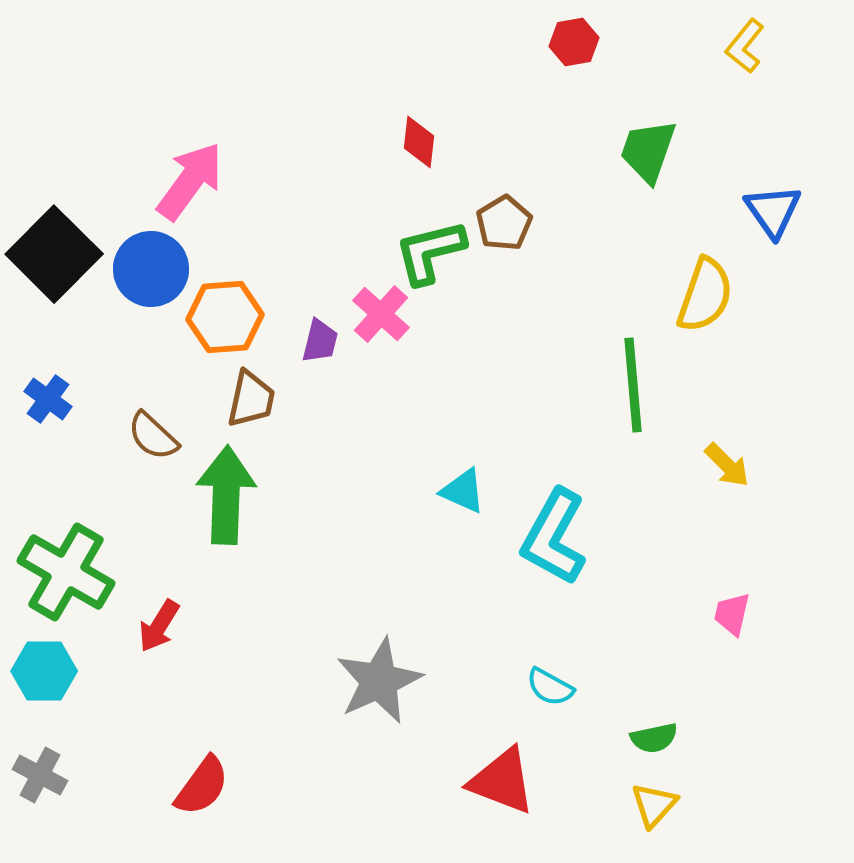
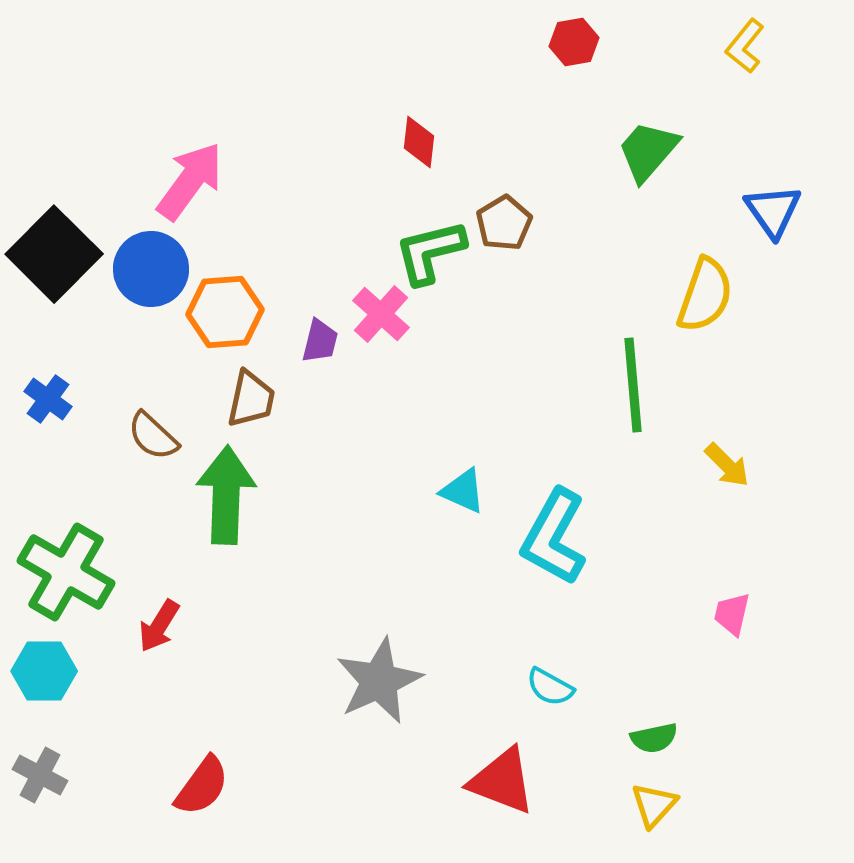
green trapezoid: rotated 22 degrees clockwise
orange hexagon: moved 5 px up
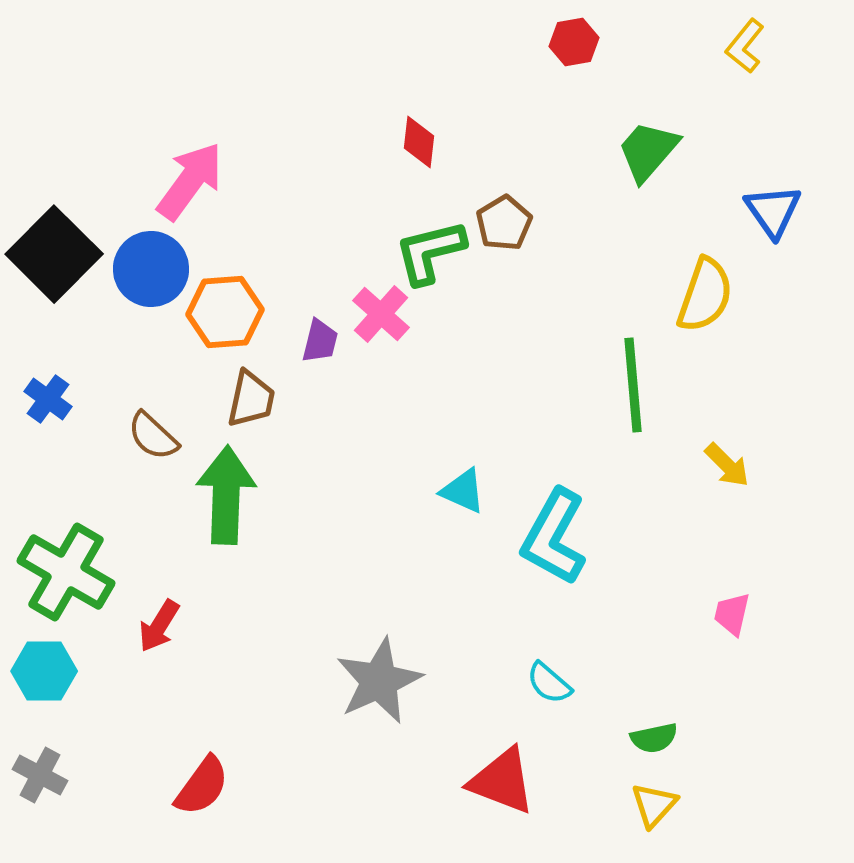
cyan semicircle: moved 1 px left, 4 px up; rotated 12 degrees clockwise
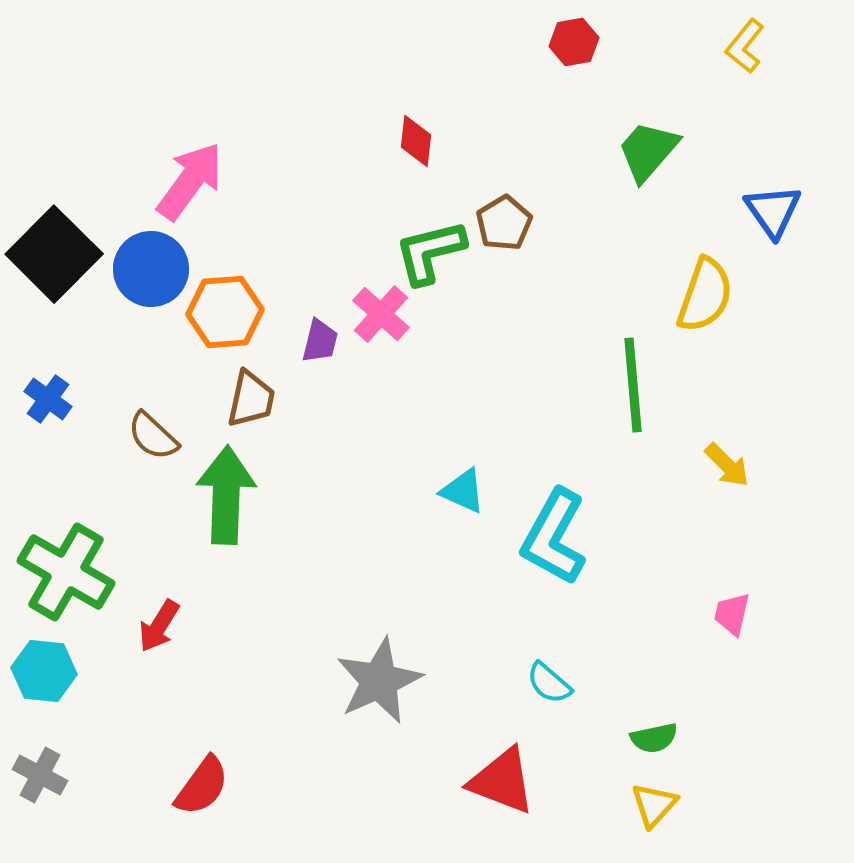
red diamond: moved 3 px left, 1 px up
cyan hexagon: rotated 6 degrees clockwise
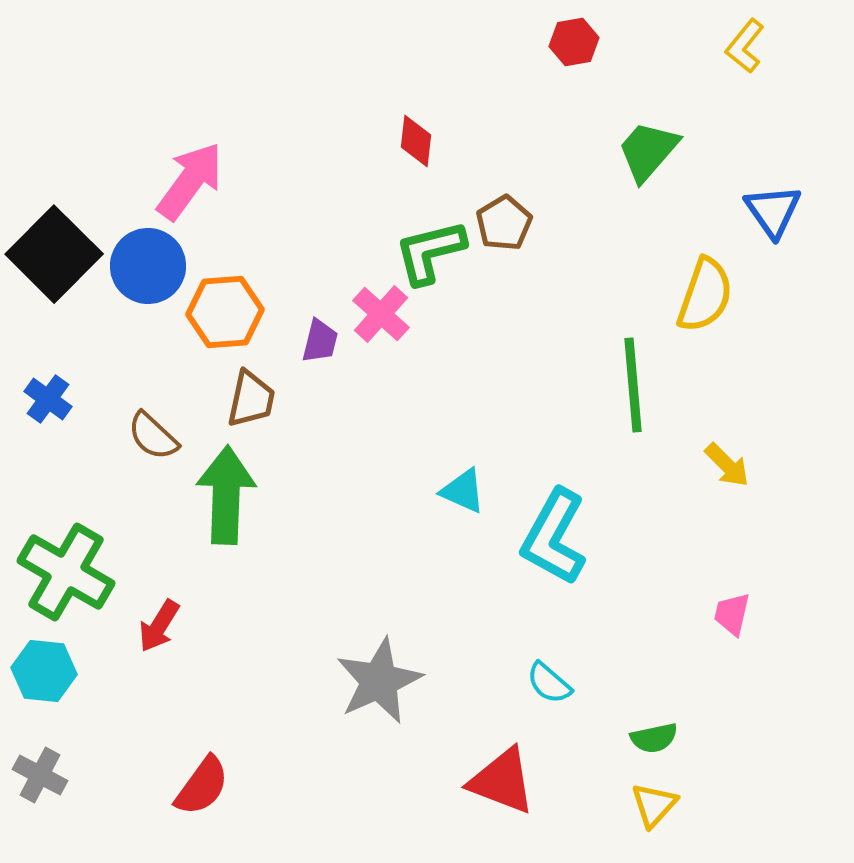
blue circle: moved 3 px left, 3 px up
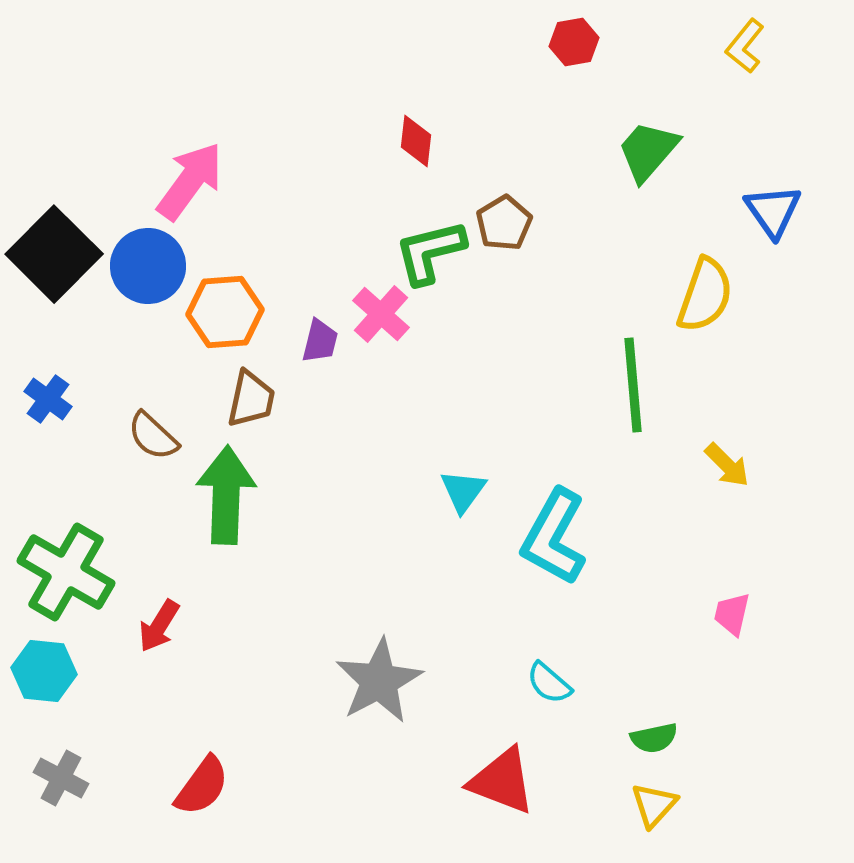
cyan triangle: rotated 42 degrees clockwise
gray star: rotated 4 degrees counterclockwise
gray cross: moved 21 px right, 3 px down
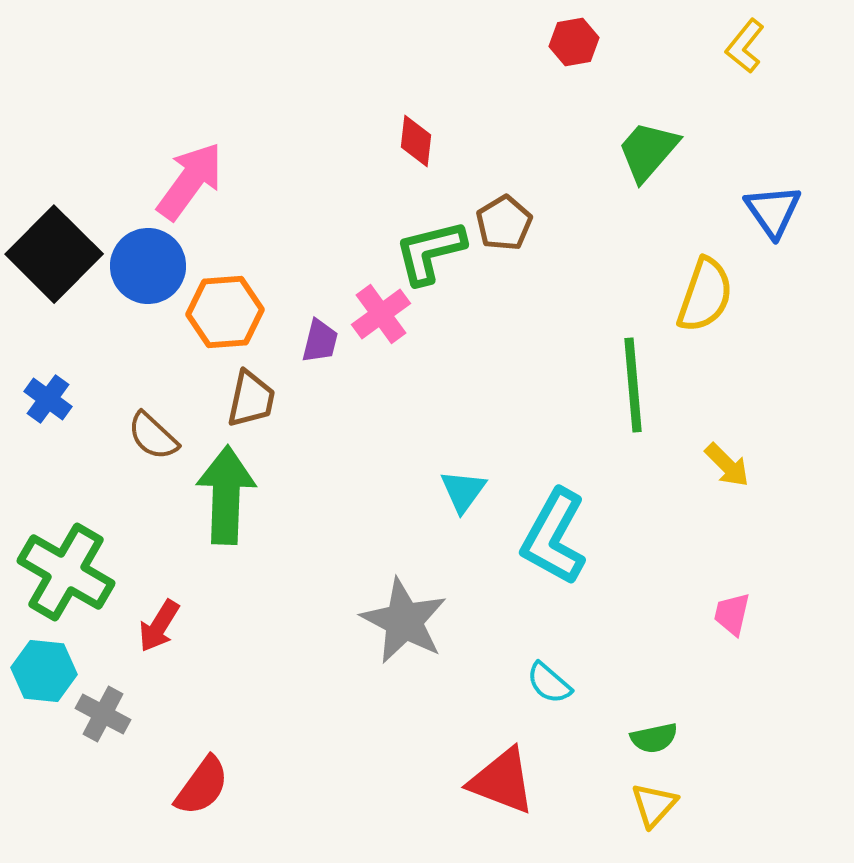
pink cross: rotated 12 degrees clockwise
gray star: moved 25 px right, 60 px up; rotated 16 degrees counterclockwise
gray cross: moved 42 px right, 64 px up
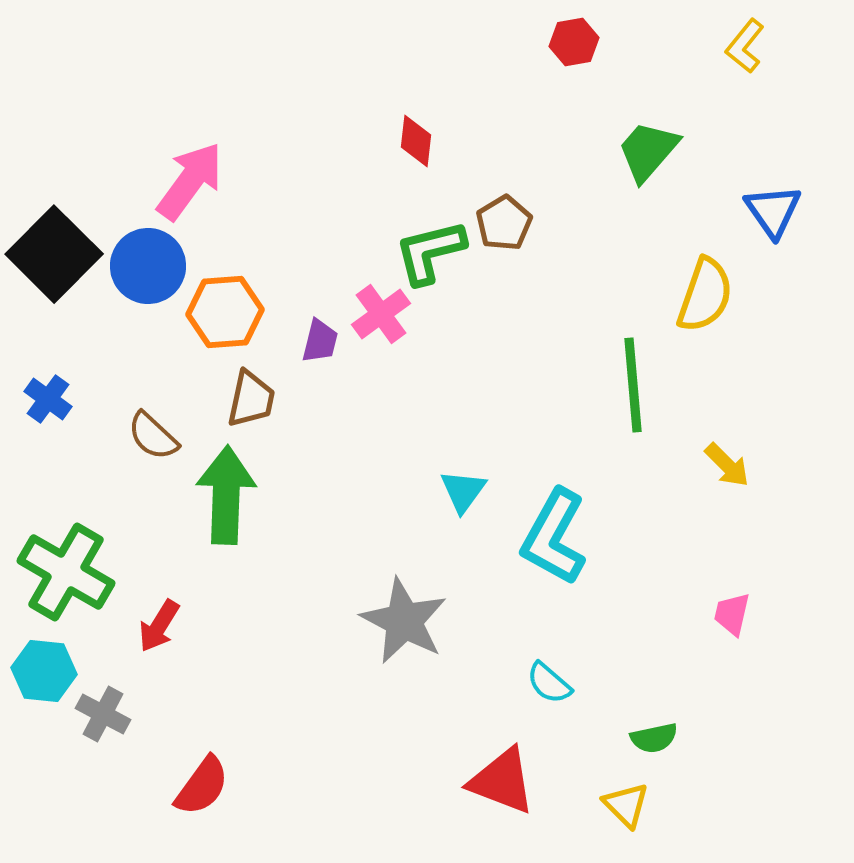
yellow triangle: moved 28 px left; rotated 27 degrees counterclockwise
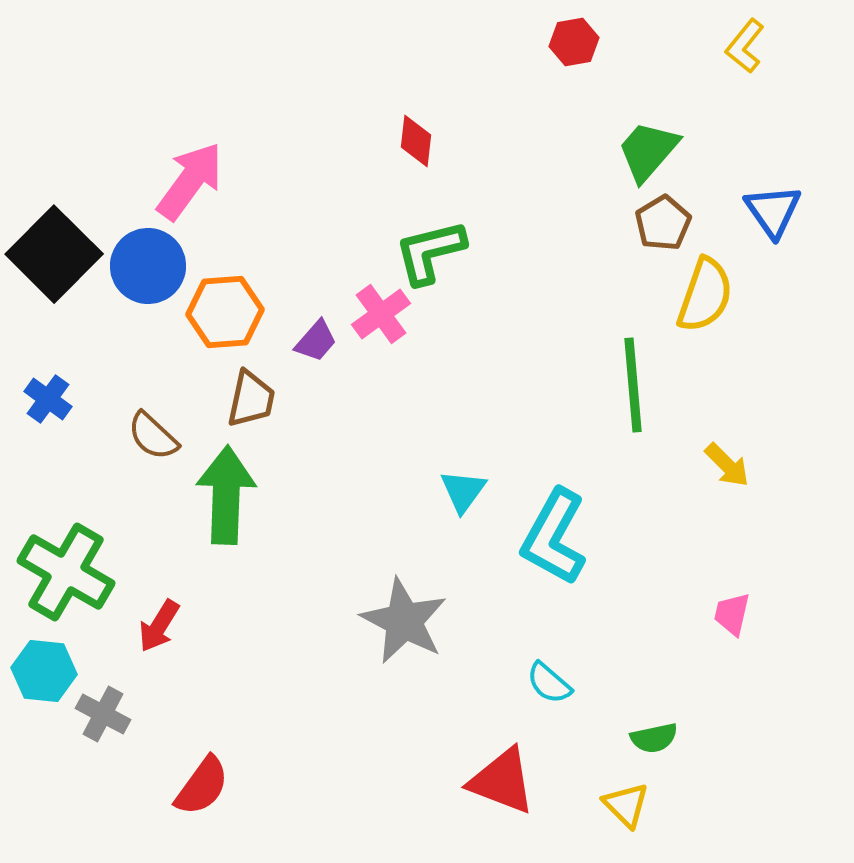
brown pentagon: moved 159 px right
purple trapezoid: moved 4 px left; rotated 27 degrees clockwise
